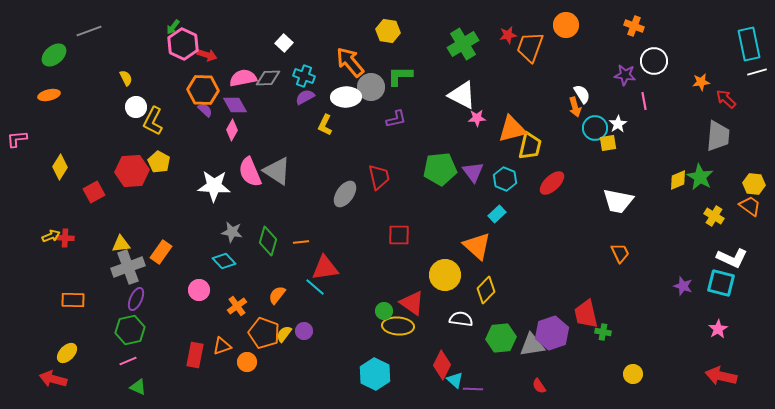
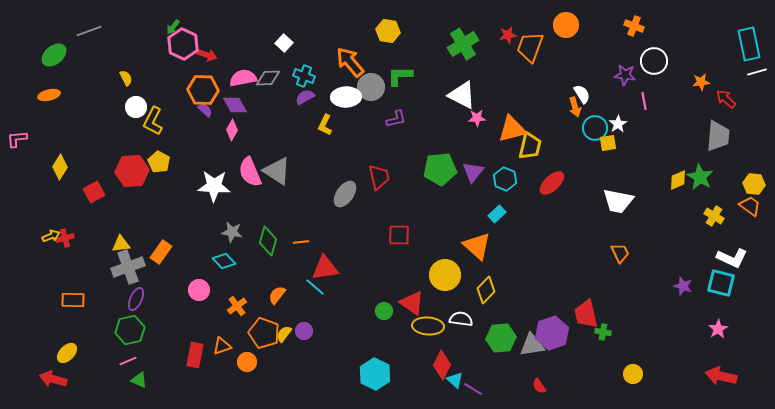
purple triangle at (473, 172): rotated 15 degrees clockwise
red cross at (65, 238): rotated 18 degrees counterclockwise
yellow ellipse at (398, 326): moved 30 px right
green triangle at (138, 387): moved 1 px right, 7 px up
purple line at (473, 389): rotated 30 degrees clockwise
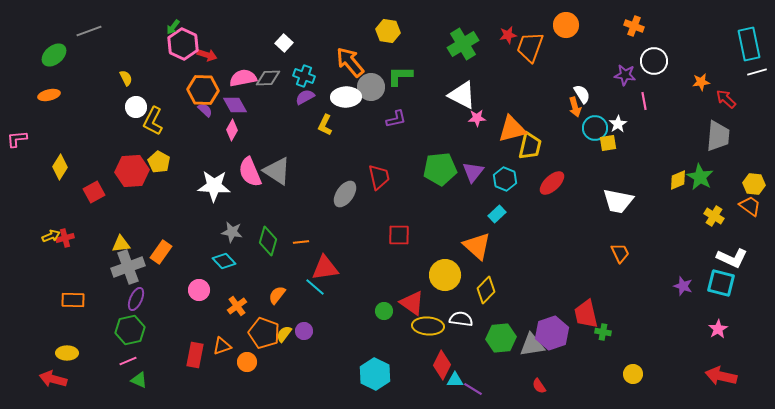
yellow ellipse at (67, 353): rotated 45 degrees clockwise
cyan triangle at (455, 380): rotated 42 degrees counterclockwise
